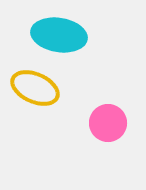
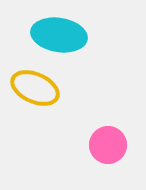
pink circle: moved 22 px down
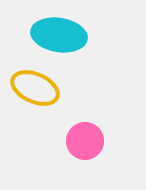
pink circle: moved 23 px left, 4 px up
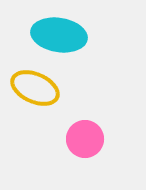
pink circle: moved 2 px up
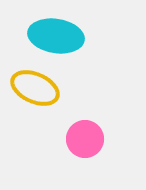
cyan ellipse: moved 3 px left, 1 px down
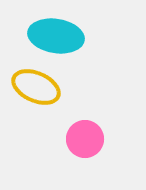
yellow ellipse: moved 1 px right, 1 px up
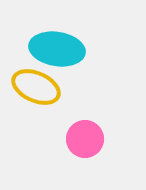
cyan ellipse: moved 1 px right, 13 px down
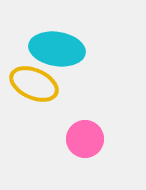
yellow ellipse: moved 2 px left, 3 px up
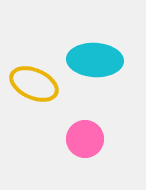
cyan ellipse: moved 38 px right, 11 px down; rotated 6 degrees counterclockwise
